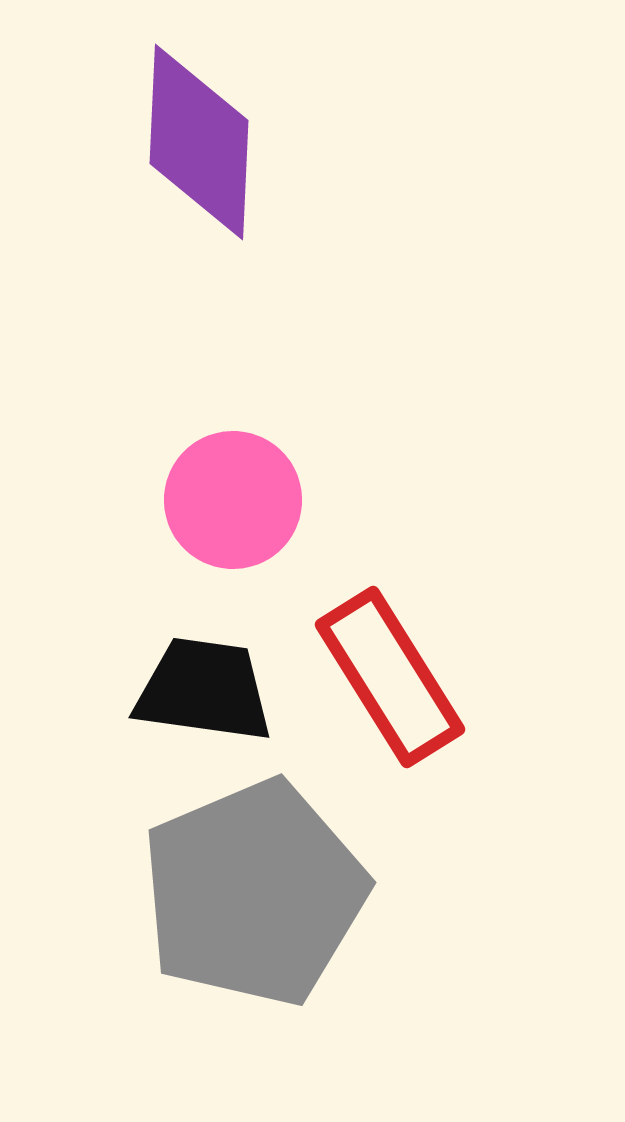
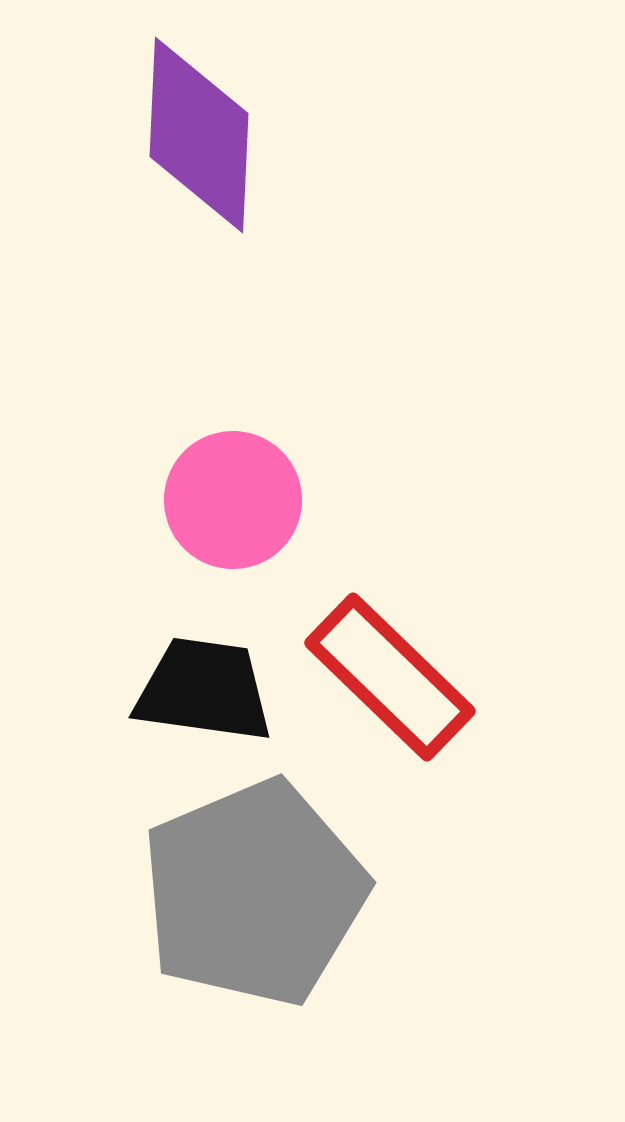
purple diamond: moved 7 px up
red rectangle: rotated 14 degrees counterclockwise
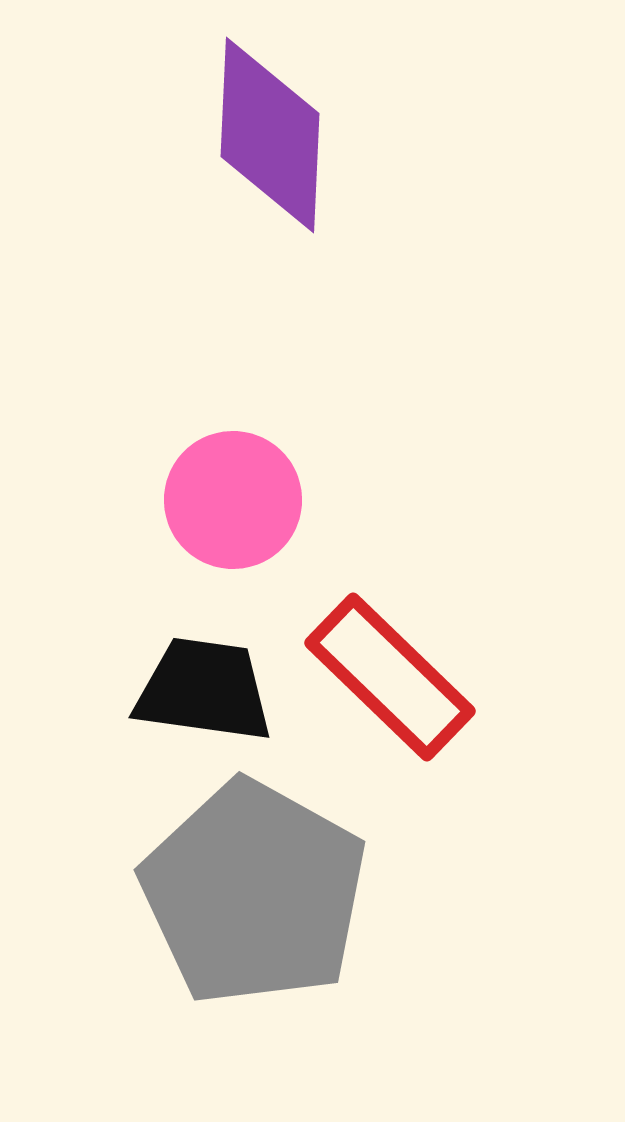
purple diamond: moved 71 px right
gray pentagon: rotated 20 degrees counterclockwise
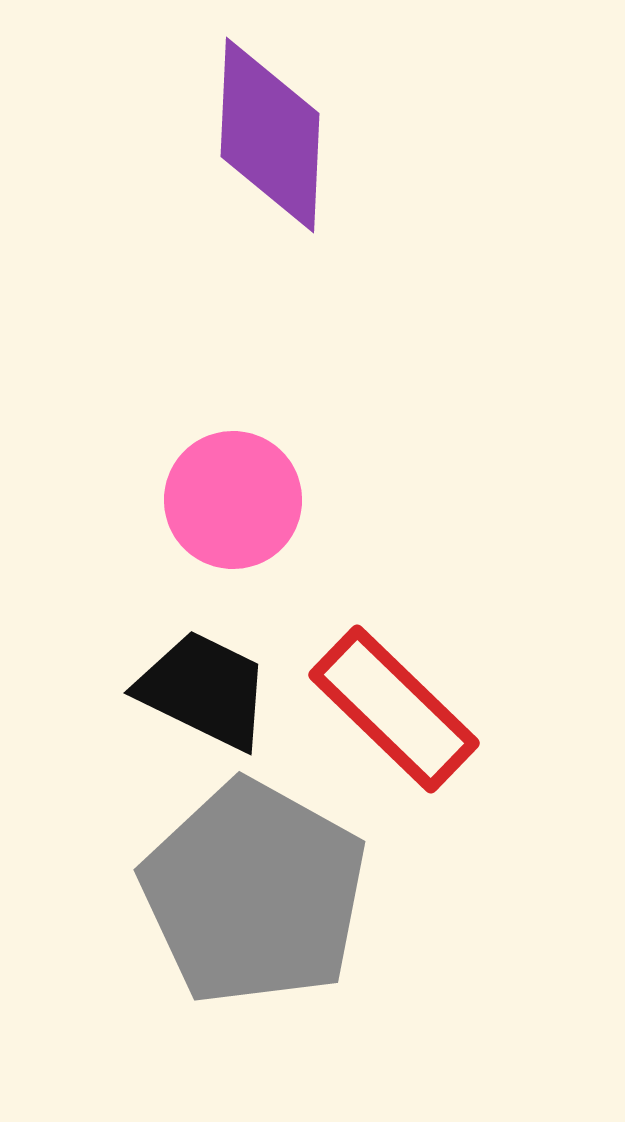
red rectangle: moved 4 px right, 32 px down
black trapezoid: rotated 18 degrees clockwise
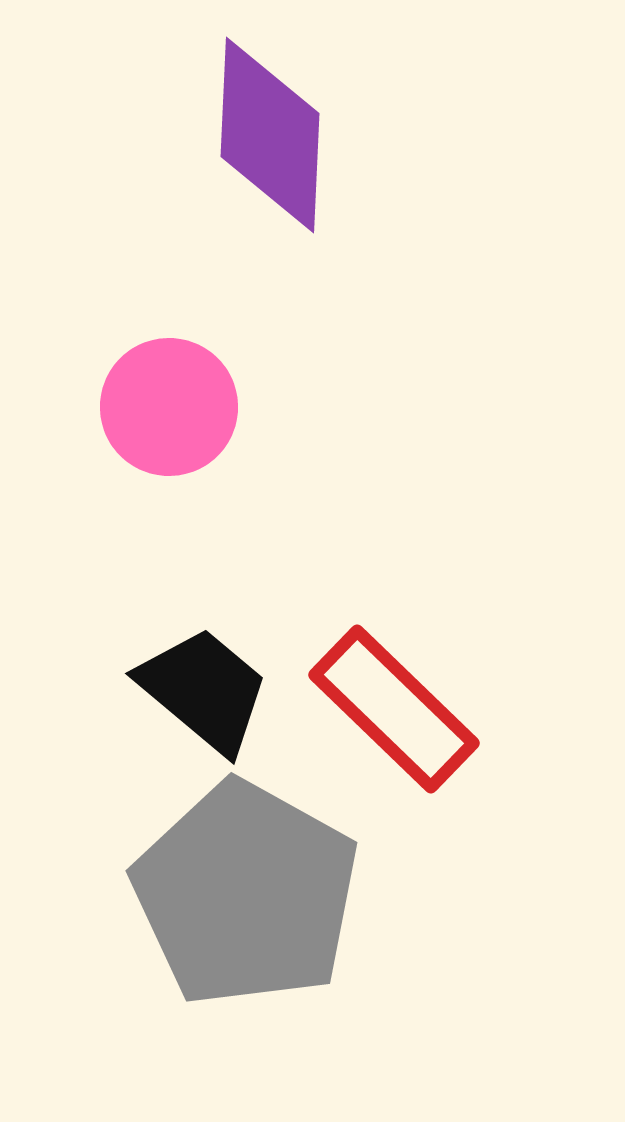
pink circle: moved 64 px left, 93 px up
black trapezoid: rotated 14 degrees clockwise
gray pentagon: moved 8 px left, 1 px down
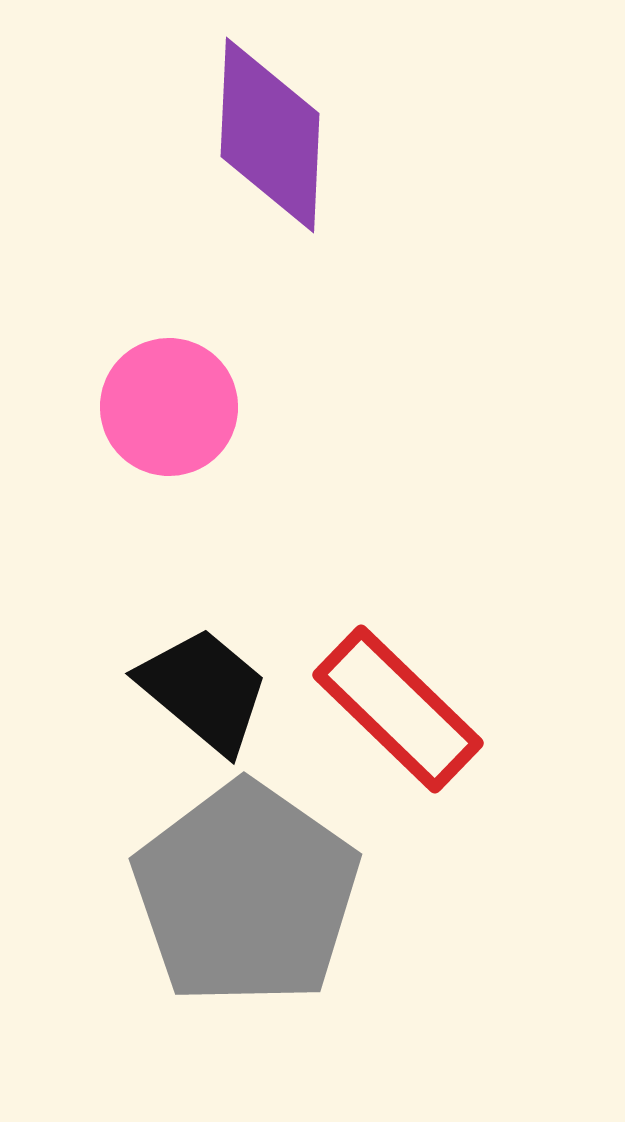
red rectangle: moved 4 px right
gray pentagon: rotated 6 degrees clockwise
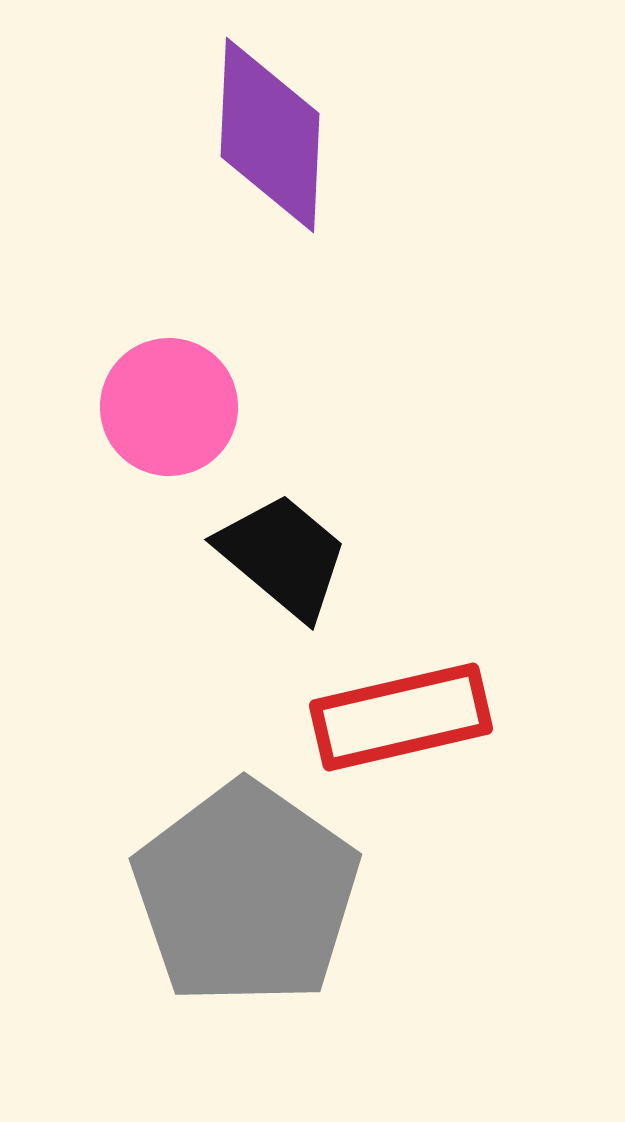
black trapezoid: moved 79 px right, 134 px up
red rectangle: moved 3 px right, 8 px down; rotated 57 degrees counterclockwise
